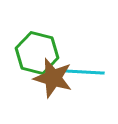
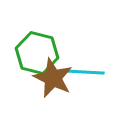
brown star: rotated 9 degrees clockwise
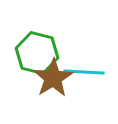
brown star: rotated 15 degrees clockwise
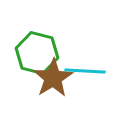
cyan line: moved 1 px right, 1 px up
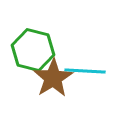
green hexagon: moved 4 px left, 3 px up
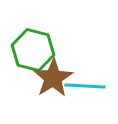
cyan line: moved 15 px down
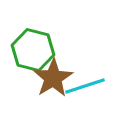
cyan line: rotated 21 degrees counterclockwise
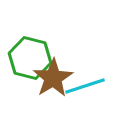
green hexagon: moved 3 px left, 8 px down
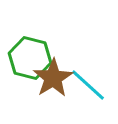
cyan line: moved 3 px right, 1 px up; rotated 60 degrees clockwise
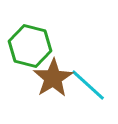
green hexagon: moved 12 px up
